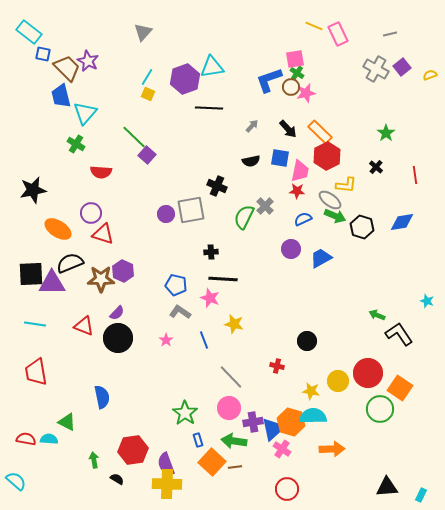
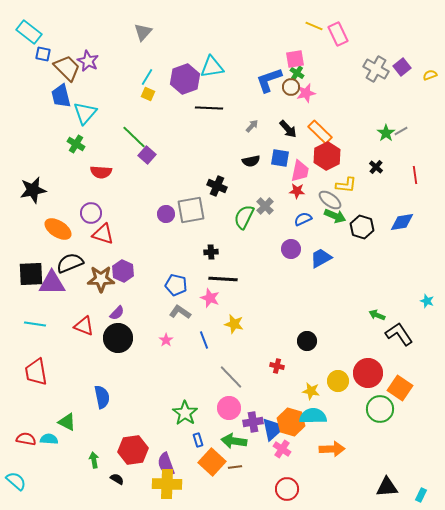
gray line at (390, 34): moved 11 px right, 97 px down; rotated 16 degrees counterclockwise
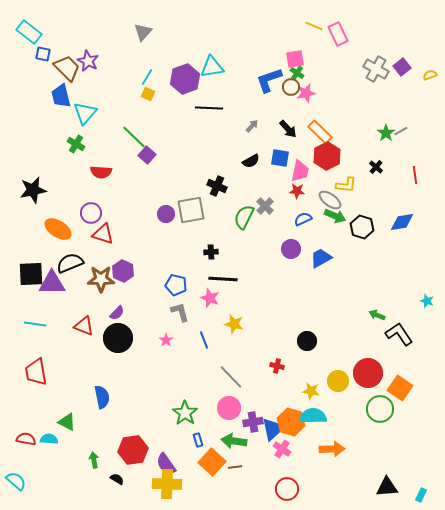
black semicircle at (251, 161): rotated 18 degrees counterclockwise
gray L-shape at (180, 312): rotated 40 degrees clockwise
purple semicircle at (166, 464): rotated 15 degrees counterclockwise
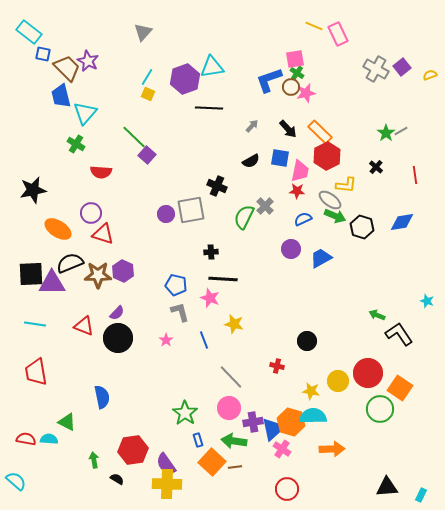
brown star at (101, 279): moved 3 px left, 4 px up
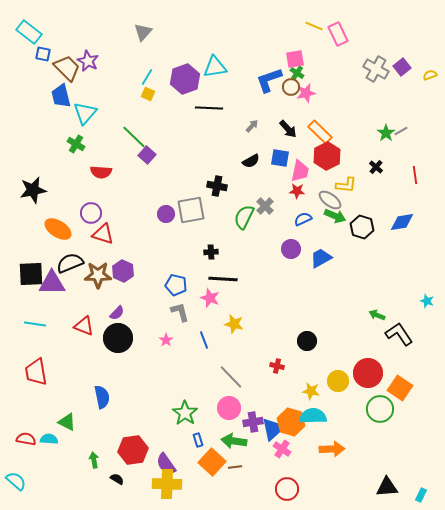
cyan triangle at (212, 67): moved 3 px right
black cross at (217, 186): rotated 12 degrees counterclockwise
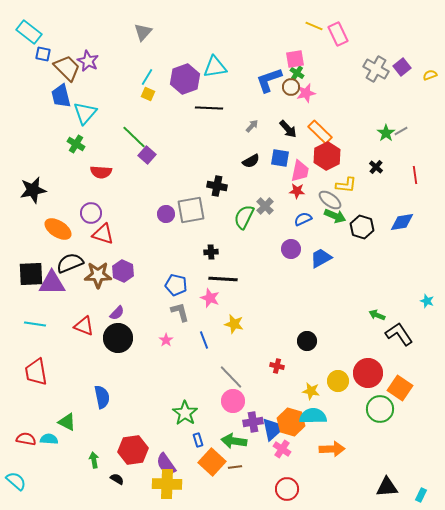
pink circle at (229, 408): moved 4 px right, 7 px up
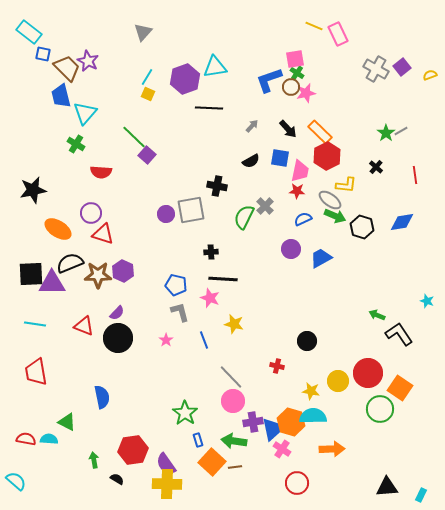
red circle at (287, 489): moved 10 px right, 6 px up
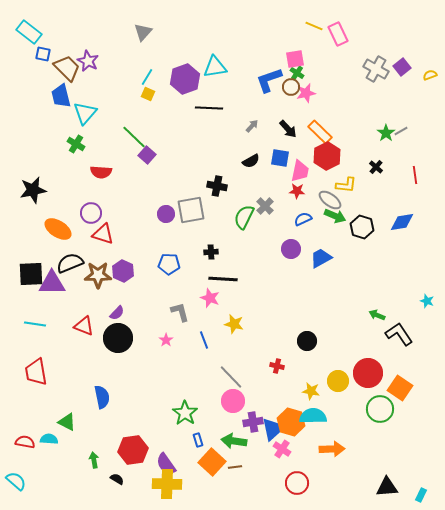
blue pentagon at (176, 285): moved 7 px left, 21 px up; rotated 10 degrees counterclockwise
red semicircle at (26, 439): moved 1 px left, 3 px down
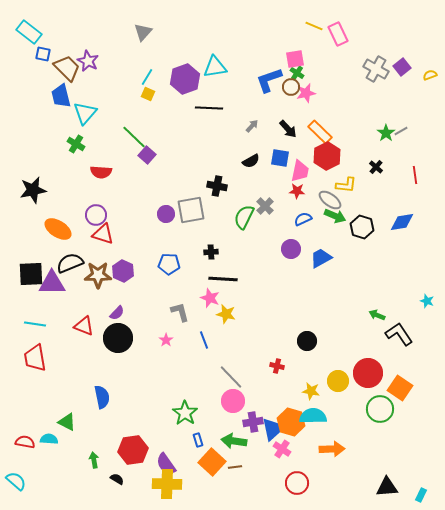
purple circle at (91, 213): moved 5 px right, 2 px down
yellow star at (234, 324): moved 8 px left, 10 px up
red trapezoid at (36, 372): moved 1 px left, 14 px up
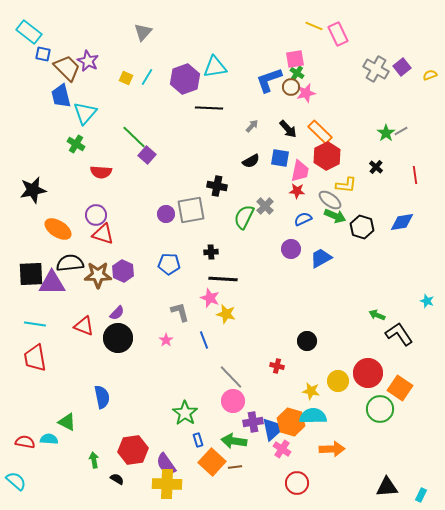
yellow square at (148, 94): moved 22 px left, 16 px up
black semicircle at (70, 263): rotated 16 degrees clockwise
